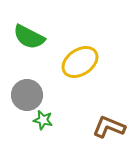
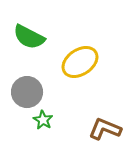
gray circle: moved 3 px up
green star: rotated 18 degrees clockwise
brown L-shape: moved 4 px left, 2 px down
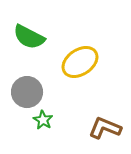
brown L-shape: moved 1 px up
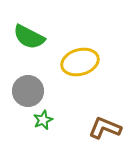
yellow ellipse: rotated 18 degrees clockwise
gray circle: moved 1 px right, 1 px up
green star: rotated 18 degrees clockwise
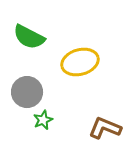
gray circle: moved 1 px left, 1 px down
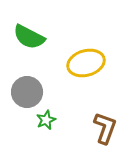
yellow ellipse: moved 6 px right, 1 px down
green star: moved 3 px right
brown L-shape: rotated 88 degrees clockwise
